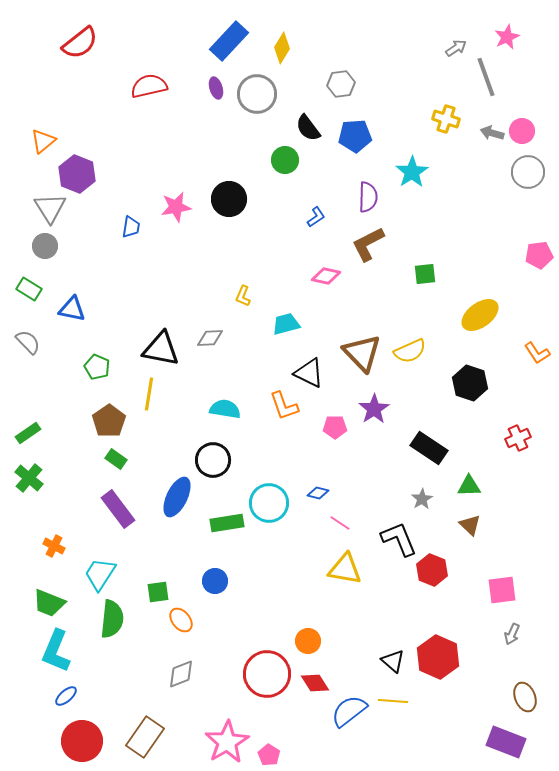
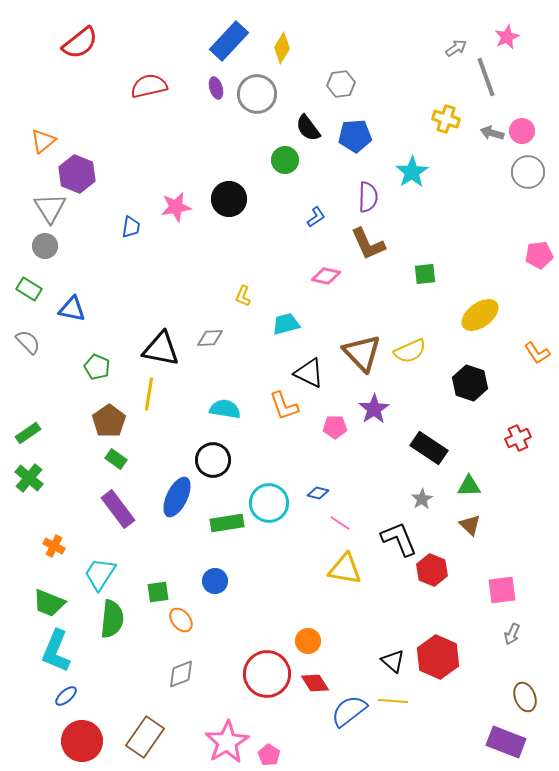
brown L-shape at (368, 244): rotated 87 degrees counterclockwise
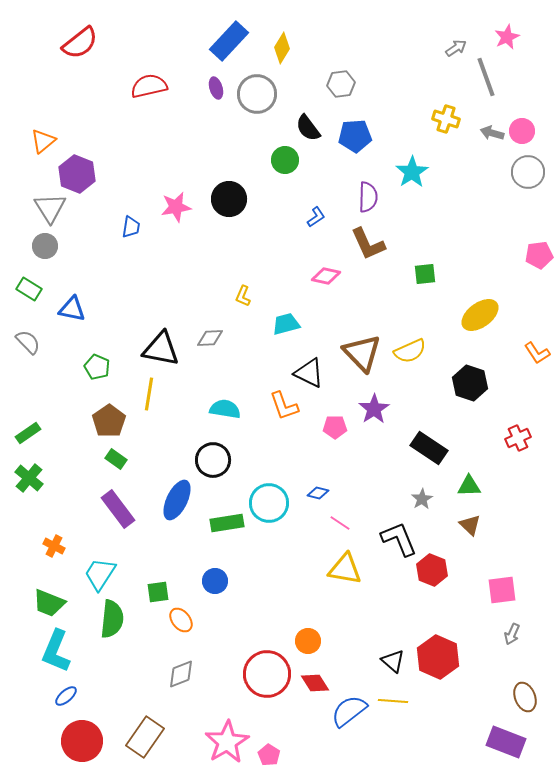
blue ellipse at (177, 497): moved 3 px down
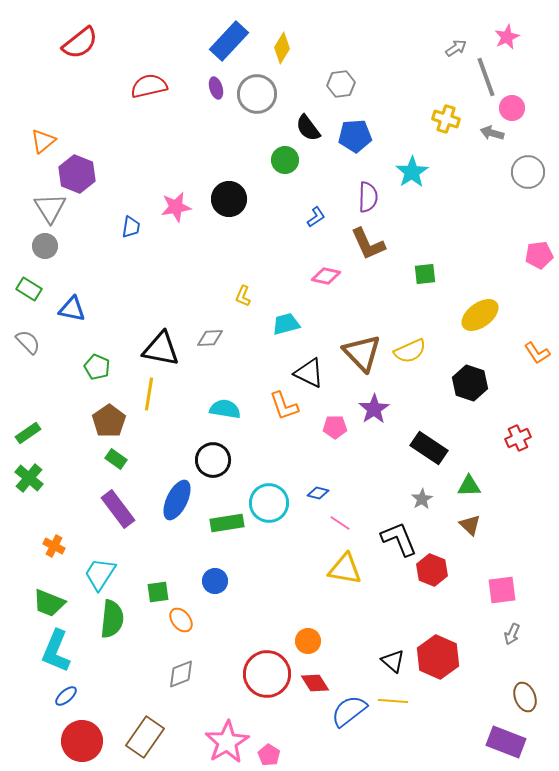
pink circle at (522, 131): moved 10 px left, 23 px up
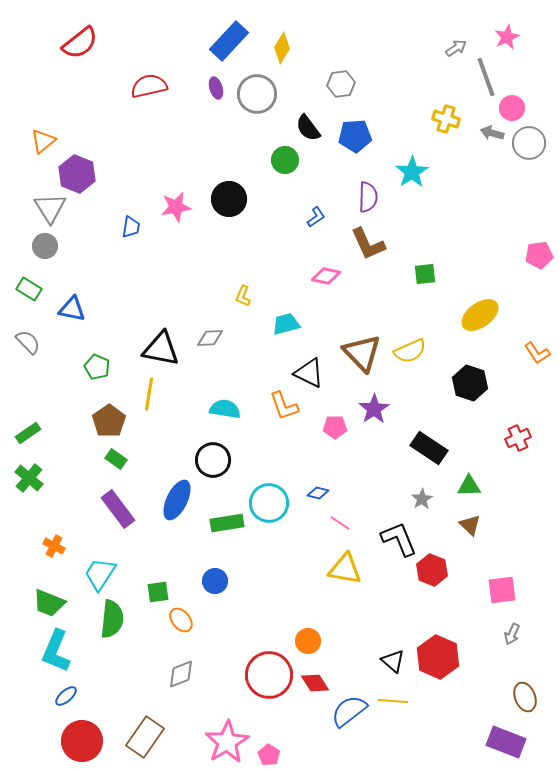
gray circle at (528, 172): moved 1 px right, 29 px up
red circle at (267, 674): moved 2 px right, 1 px down
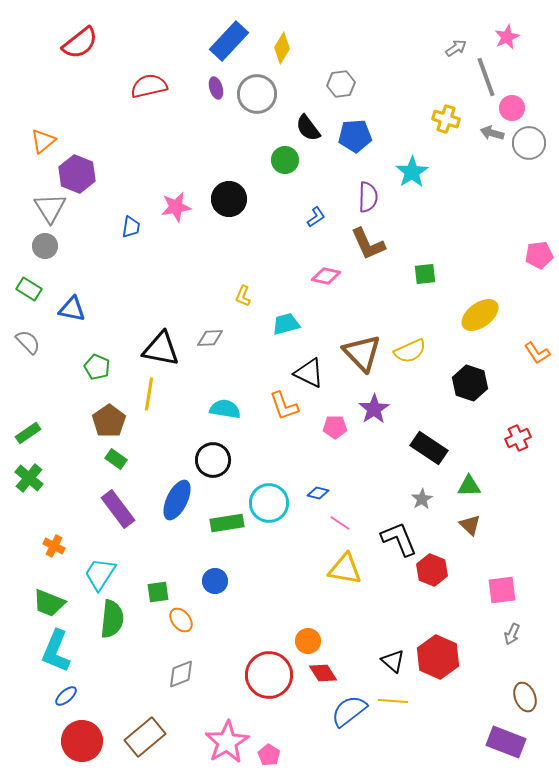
red diamond at (315, 683): moved 8 px right, 10 px up
brown rectangle at (145, 737): rotated 15 degrees clockwise
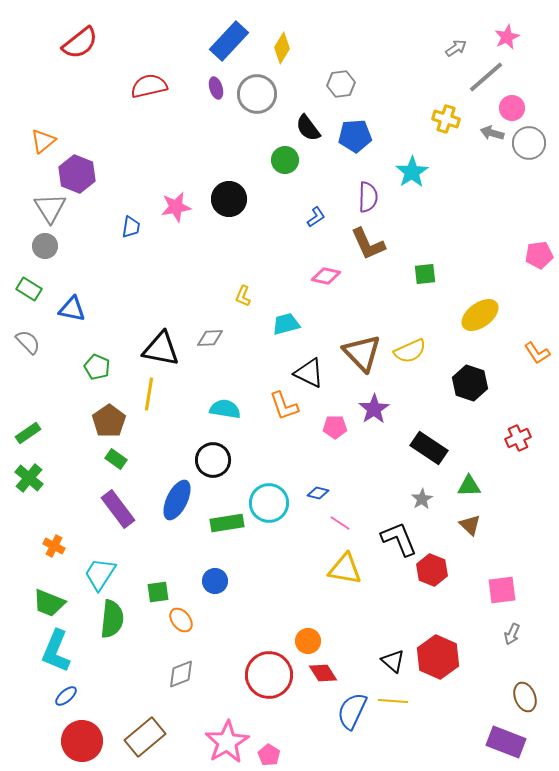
gray line at (486, 77): rotated 69 degrees clockwise
blue semicircle at (349, 711): moved 3 px right; rotated 27 degrees counterclockwise
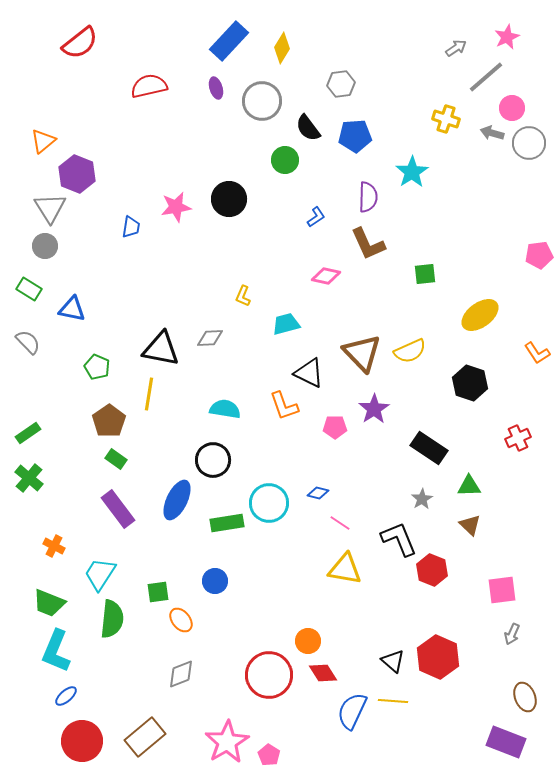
gray circle at (257, 94): moved 5 px right, 7 px down
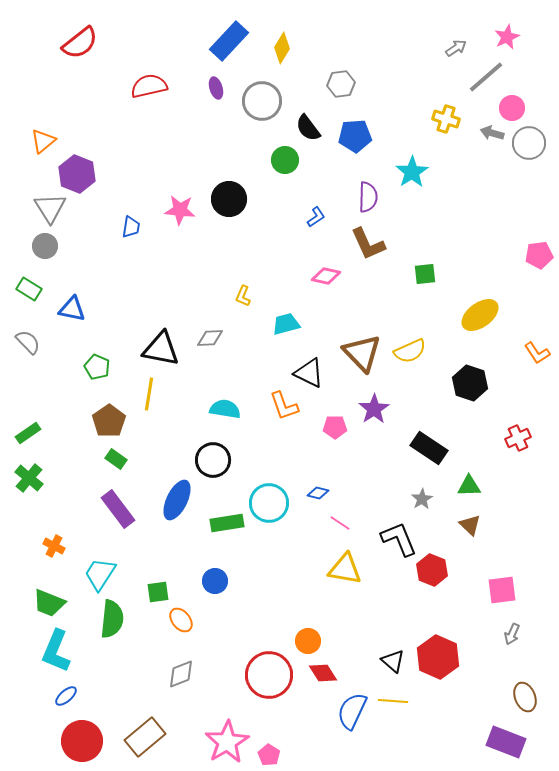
pink star at (176, 207): moved 4 px right, 3 px down; rotated 16 degrees clockwise
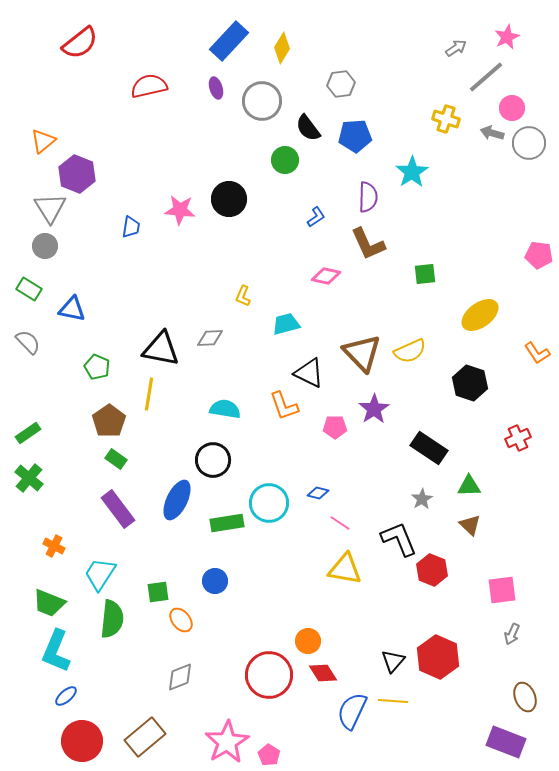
pink pentagon at (539, 255): rotated 16 degrees clockwise
black triangle at (393, 661): rotated 30 degrees clockwise
gray diamond at (181, 674): moved 1 px left, 3 px down
